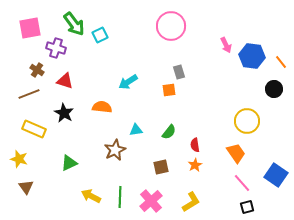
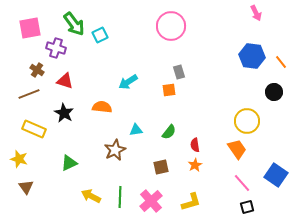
pink arrow: moved 30 px right, 32 px up
black circle: moved 3 px down
orange trapezoid: moved 1 px right, 4 px up
yellow L-shape: rotated 15 degrees clockwise
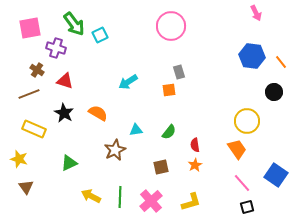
orange semicircle: moved 4 px left, 6 px down; rotated 24 degrees clockwise
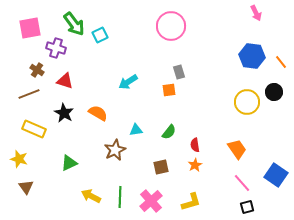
yellow circle: moved 19 px up
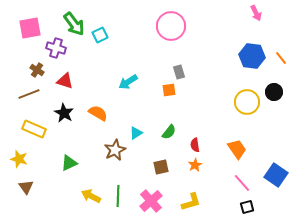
orange line: moved 4 px up
cyan triangle: moved 3 px down; rotated 24 degrees counterclockwise
green line: moved 2 px left, 1 px up
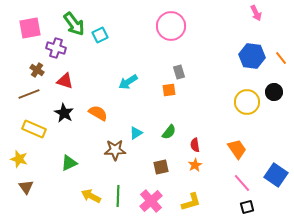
brown star: rotated 25 degrees clockwise
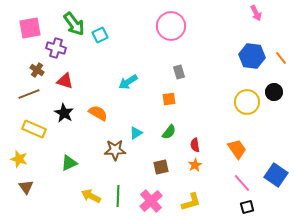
orange square: moved 9 px down
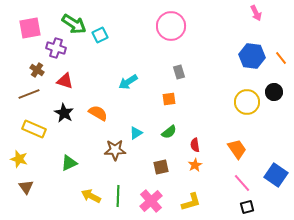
green arrow: rotated 20 degrees counterclockwise
green semicircle: rotated 14 degrees clockwise
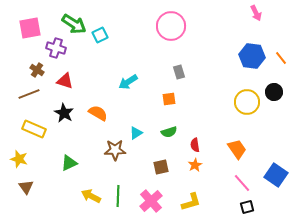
green semicircle: rotated 21 degrees clockwise
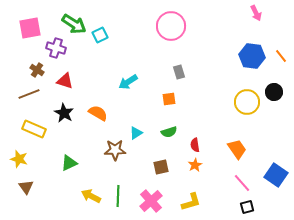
orange line: moved 2 px up
